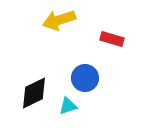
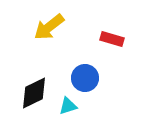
yellow arrow: moved 10 px left, 7 px down; rotated 20 degrees counterclockwise
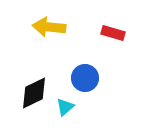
yellow arrow: rotated 44 degrees clockwise
red rectangle: moved 1 px right, 6 px up
cyan triangle: moved 3 px left, 1 px down; rotated 24 degrees counterclockwise
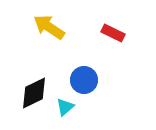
yellow arrow: rotated 28 degrees clockwise
red rectangle: rotated 10 degrees clockwise
blue circle: moved 1 px left, 2 px down
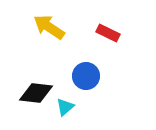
red rectangle: moved 5 px left
blue circle: moved 2 px right, 4 px up
black diamond: moved 2 px right; rotated 32 degrees clockwise
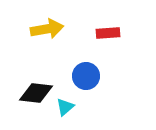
yellow arrow: moved 2 px left, 2 px down; rotated 136 degrees clockwise
red rectangle: rotated 30 degrees counterclockwise
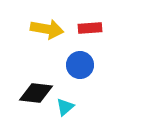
yellow arrow: rotated 20 degrees clockwise
red rectangle: moved 18 px left, 5 px up
blue circle: moved 6 px left, 11 px up
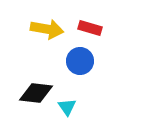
red rectangle: rotated 20 degrees clockwise
blue circle: moved 4 px up
cyan triangle: moved 2 px right; rotated 24 degrees counterclockwise
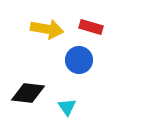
red rectangle: moved 1 px right, 1 px up
blue circle: moved 1 px left, 1 px up
black diamond: moved 8 px left
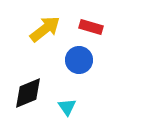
yellow arrow: moved 2 px left; rotated 48 degrees counterclockwise
black diamond: rotated 28 degrees counterclockwise
